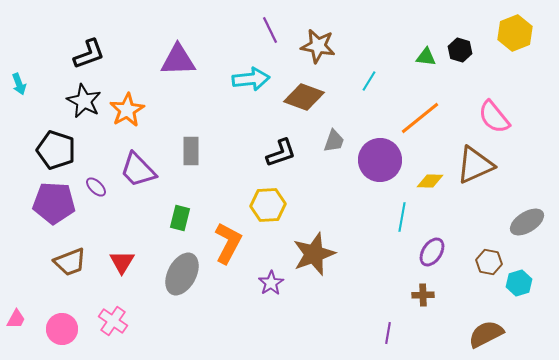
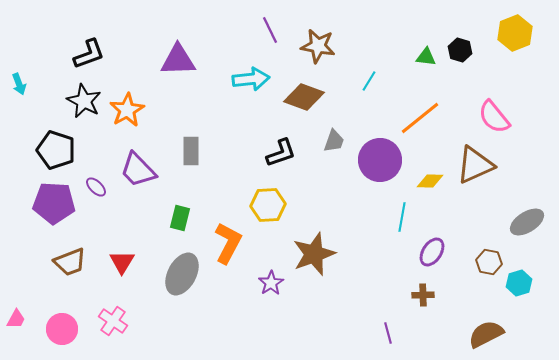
purple line at (388, 333): rotated 25 degrees counterclockwise
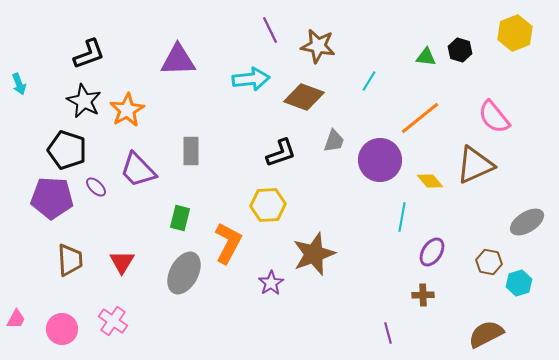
black pentagon at (56, 150): moved 11 px right
yellow diamond at (430, 181): rotated 48 degrees clockwise
purple pentagon at (54, 203): moved 2 px left, 5 px up
brown trapezoid at (70, 262): moved 2 px up; rotated 72 degrees counterclockwise
gray ellipse at (182, 274): moved 2 px right, 1 px up
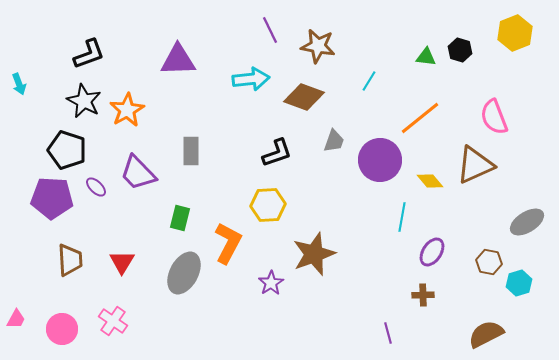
pink semicircle at (494, 117): rotated 18 degrees clockwise
black L-shape at (281, 153): moved 4 px left
purple trapezoid at (138, 170): moved 3 px down
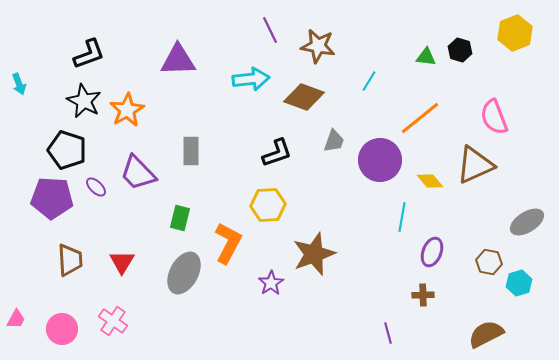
purple ellipse at (432, 252): rotated 12 degrees counterclockwise
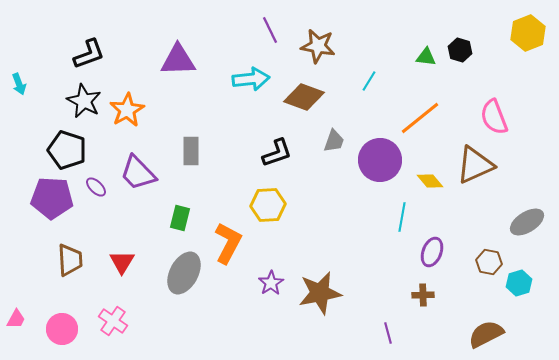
yellow hexagon at (515, 33): moved 13 px right
brown star at (314, 254): moved 6 px right, 39 px down; rotated 9 degrees clockwise
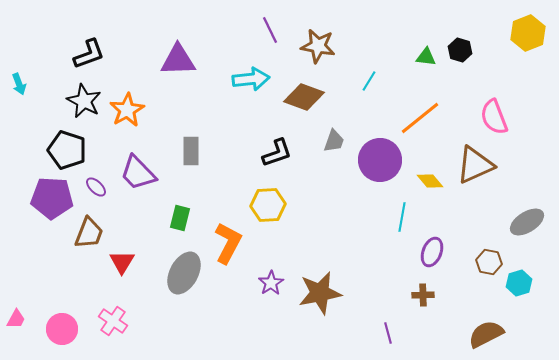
brown trapezoid at (70, 260): moved 19 px right, 27 px up; rotated 24 degrees clockwise
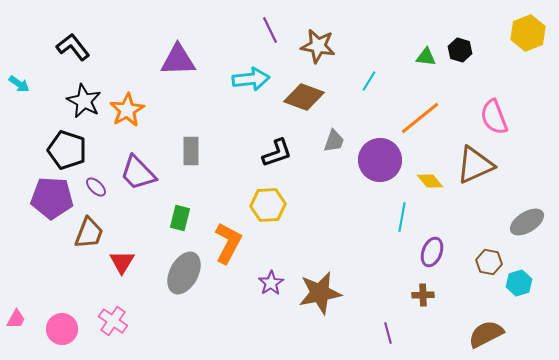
black L-shape at (89, 54): moved 16 px left, 7 px up; rotated 108 degrees counterclockwise
cyan arrow at (19, 84): rotated 35 degrees counterclockwise
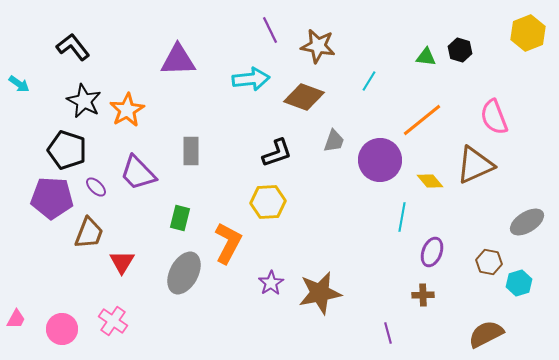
orange line at (420, 118): moved 2 px right, 2 px down
yellow hexagon at (268, 205): moved 3 px up
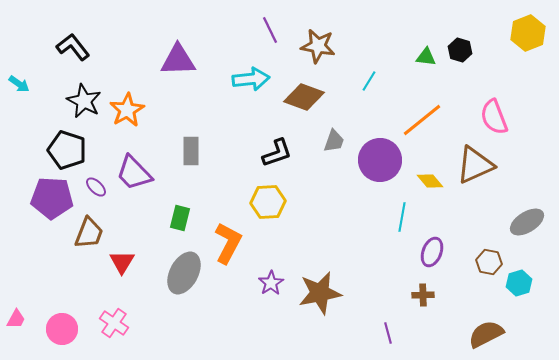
purple trapezoid at (138, 173): moved 4 px left
pink cross at (113, 321): moved 1 px right, 2 px down
